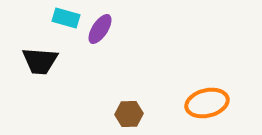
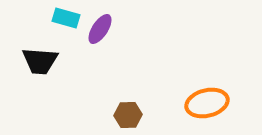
brown hexagon: moved 1 px left, 1 px down
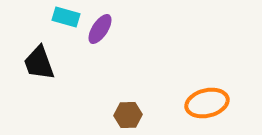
cyan rectangle: moved 1 px up
black trapezoid: moved 1 px left, 2 px down; rotated 66 degrees clockwise
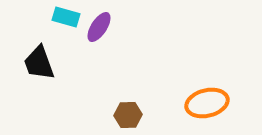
purple ellipse: moved 1 px left, 2 px up
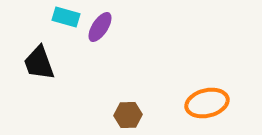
purple ellipse: moved 1 px right
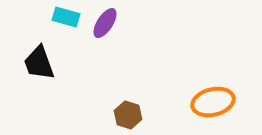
purple ellipse: moved 5 px right, 4 px up
orange ellipse: moved 6 px right, 1 px up
brown hexagon: rotated 20 degrees clockwise
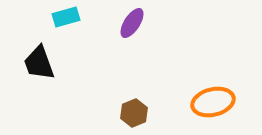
cyan rectangle: rotated 32 degrees counterclockwise
purple ellipse: moved 27 px right
brown hexagon: moved 6 px right, 2 px up; rotated 20 degrees clockwise
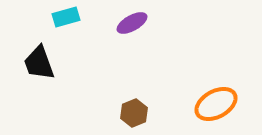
purple ellipse: rotated 28 degrees clockwise
orange ellipse: moved 3 px right, 2 px down; rotated 15 degrees counterclockwise
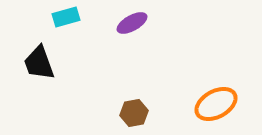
brown hexagon: rotated 12 degrees clockwise
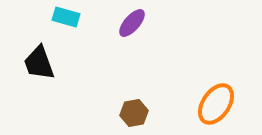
cyan rectangle: rotated 32 degrees clockwise
purple ellipse: rotated 20 degrees counterclockwise
orange ellipse: rotated 27 degrees counterclockwise
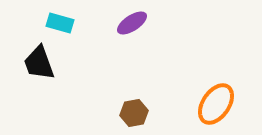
cyan rectangle: moved 6 px left, 6 px down
purple ellipse: rotated 16 degrees clockwise
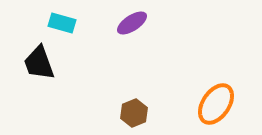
cyan rectangle: moved 2 px right
brown hexagon: rotated 12 degrees counterclockwise
